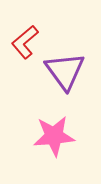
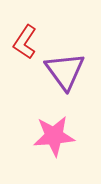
red L-shape: rotated 16 degrees counterclockwise
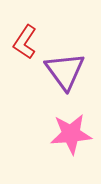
pink star: moved 17 px right, 2 px up
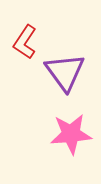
purple triangle: moved 1 px down
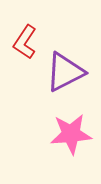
purple triangle: rotated 39 degrees clockwise
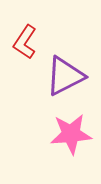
purple triangle: moved 4 px down
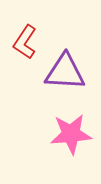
purple triangle: moved 4 px up; rotated 30 degrees clockwise
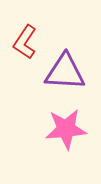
pink star: moved 5 px left, 5 px up
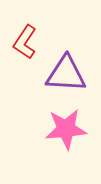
purple triangle: moved 1 px right, 2 px down
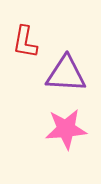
red L-shape: rotated 24 degrees counterclockwise
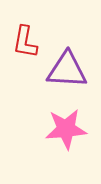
purple triangle: moved 1 px right, 4 px up
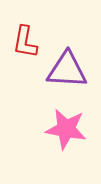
pink star: rotated 15 degrees clockwise
